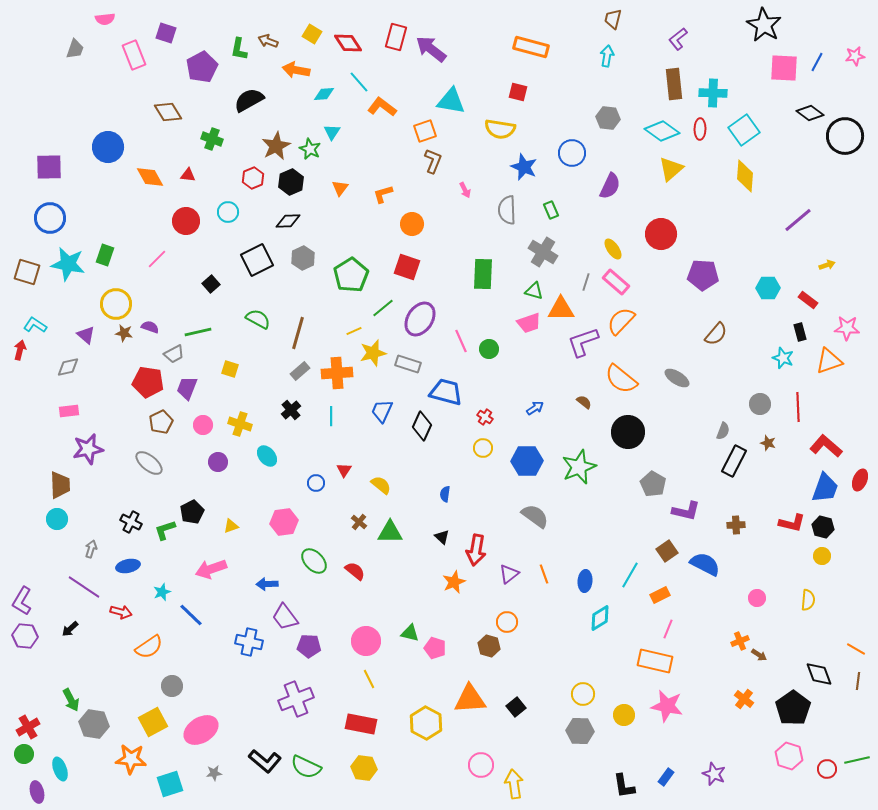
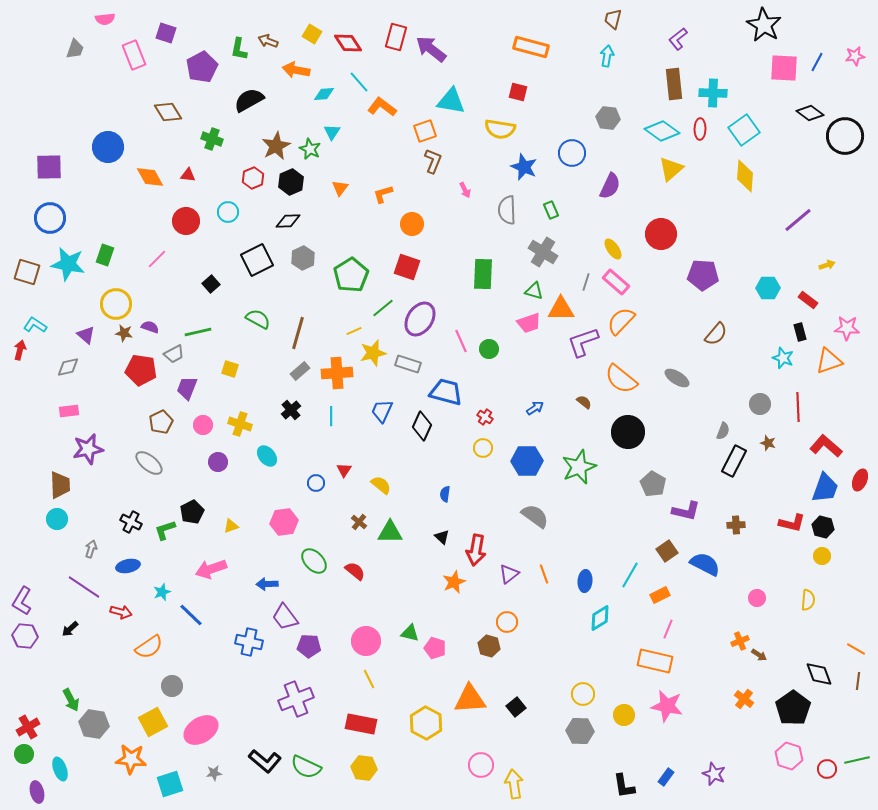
red pentagon at (148, 382): moved 7 px left, 12 px up
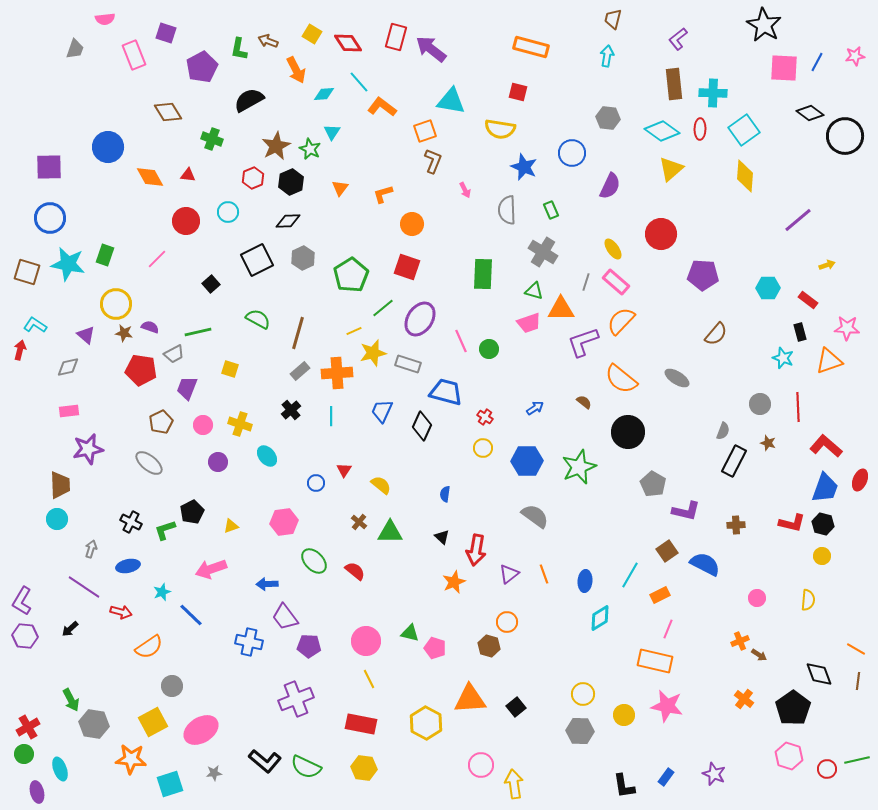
orange arrow at (296, 70): rotated 128 degrees counterclockwise
black hexagon at (823, 527): moved 3 px up
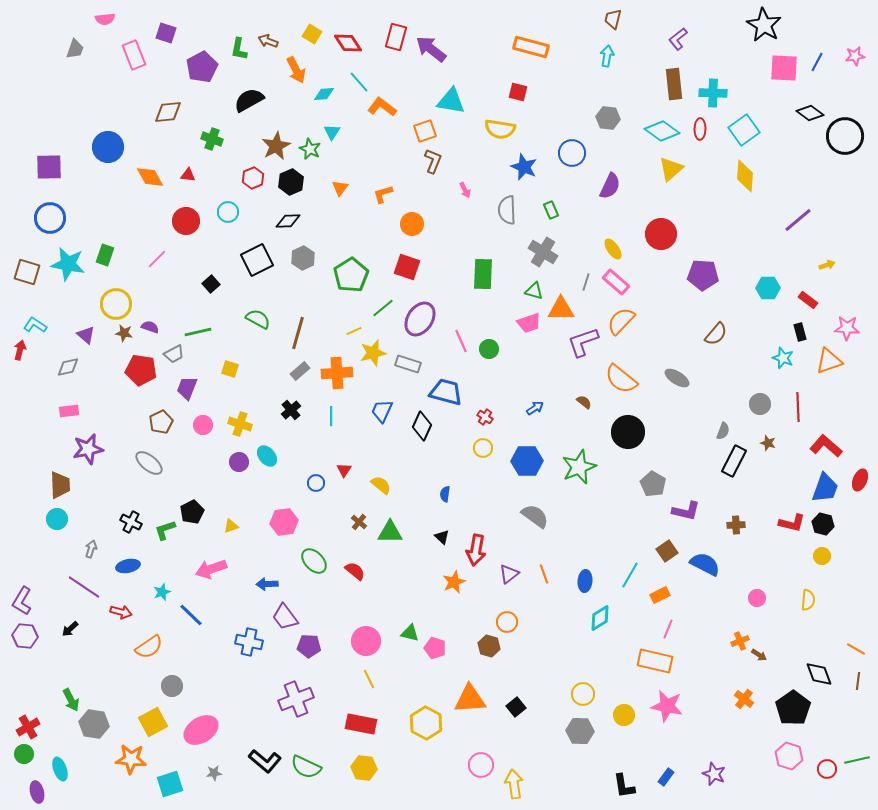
brown diamond at (168, 112): rotated 64 degrees counterclockwise
purple circle at (218, 462): moved 21 px right
